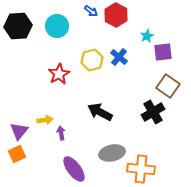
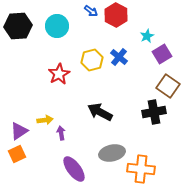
purple square: moved 1 px left, 2 px down; rotated 24 degrees counterclockwise
black cross: moved 1 px right; rotated 20 degrees clockwise
purple triangle: rotated 18 degrees clockwise
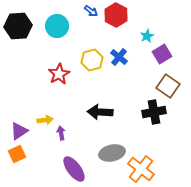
black arrow: rotated 25 degrees counterclockwise
orange cross: rotated 32 degrees clockwise
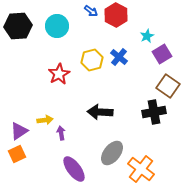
gray ellipse: rotated 40 degrees counterclockwise
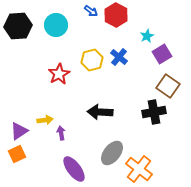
cyan circle: moved 1 px left, 1 px up
orange cross: moved 2 px left
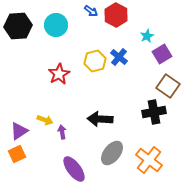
yellow hexagon: moved 3 px right, 1 px down
black arrow: moved 7 px down
yellow arrow: rotated 28 degrees clockwise
purple arrow: moved 1 px right, 1 px up
orange cross: moved 10 px right, 9 px up
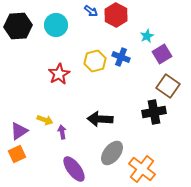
blue cross: moved 2 px right; rotated 18 degrees counterclockwise
orange cross: moved 7 px left, 9 px down
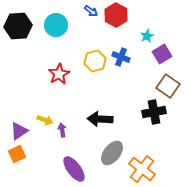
purple arrow: moved 2 px up
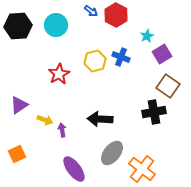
purple triangle: moved 26 px up
